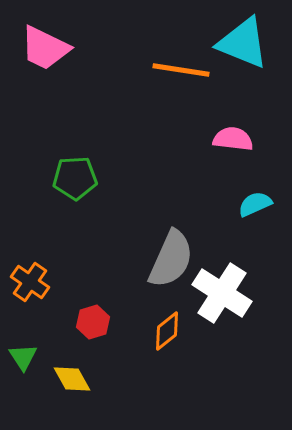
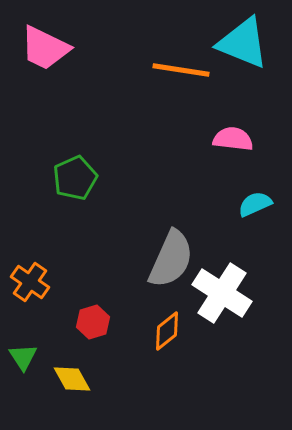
green pentagon: rotated 21 degrees counterclockwise
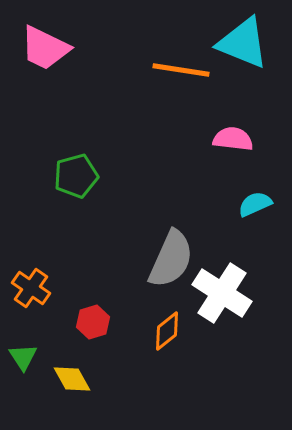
green pentagon: moved 1 px right, 2 px up; rotated 9 degrees clockwise
orange cross: moved 1 px right, 6 px down
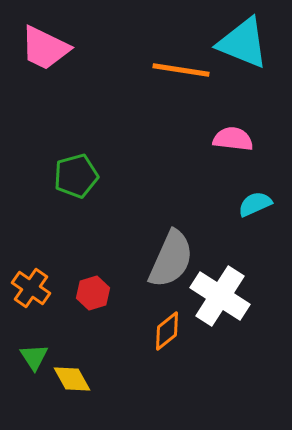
white cross: moved 2 px left, 3 px down
red hexagon: moved 29 px up
green triangle: moved 11 px right
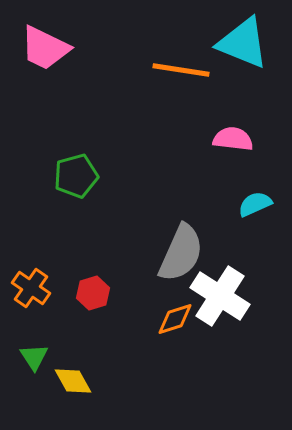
gray semicircle: moved 10 px right, 6 px up
orange diamond: moved 8 px right, 12 px up; rotated 21 degrees clockwise
yellow diamond: moved 1 px right, 2 px down
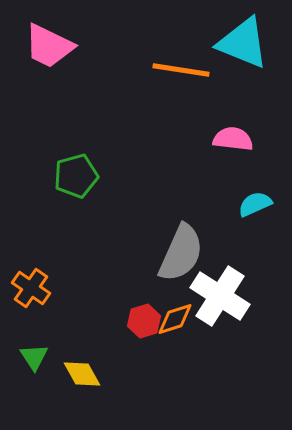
pink trapezoid: moved 4 px right, 2 px up
red hexagon: moved 51 px right, 28 px down
yellow diamond: moved 9 px right, 7 px up
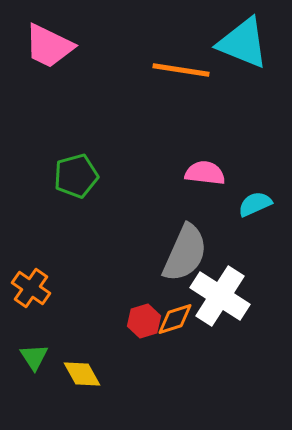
pink semicircle: moved 28 px left, 34 px down
gray semicircle: moved 4 px right
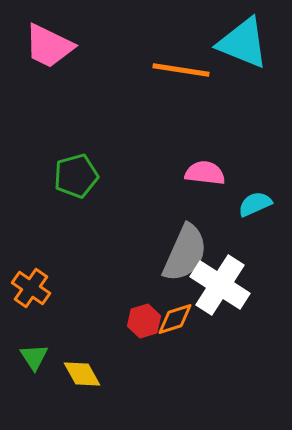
white cross: moved 11 px up
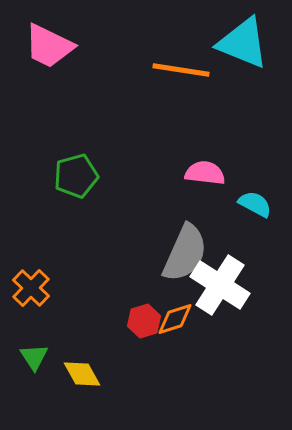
cyan semicircle: rotated 52 degrees clockwise
orange cross: rotated 9 degrees clockwise
